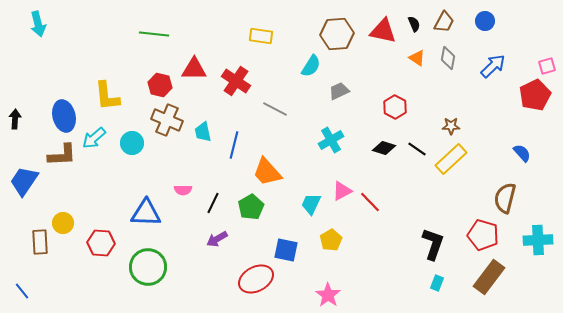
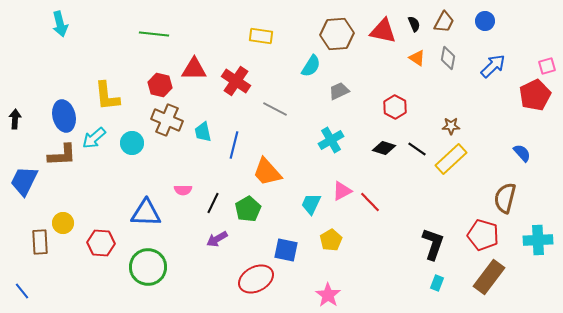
cyan arrow at (38, 24): moved 22 px right
blue trapezoid at (24, 181): rotated 8 degrees counterclockwise
green pentagon at (251, 207): moved 3 px left, 2 px down
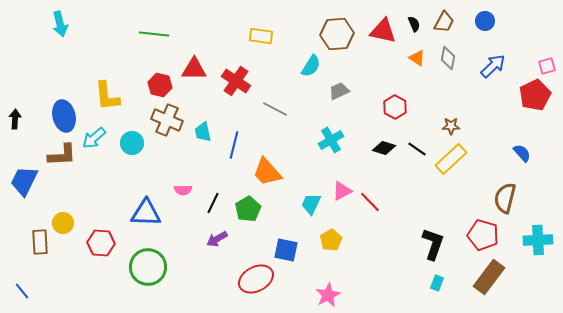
pink star at (328, 295): rotated 10 degrees clockwise
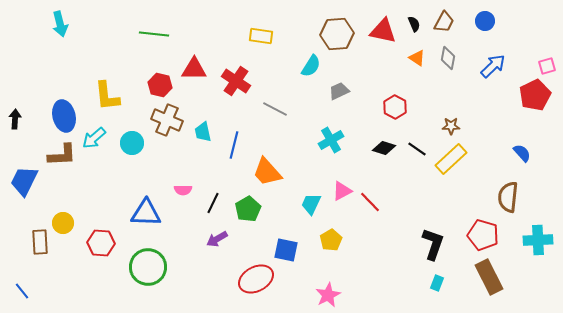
brown semicircle at (505, 198): moved 3 px right, 1 px up; rotated 8 degrees counterclockwise
brown rectangle at (489, 277): rotated 64 degrees counterclockwise
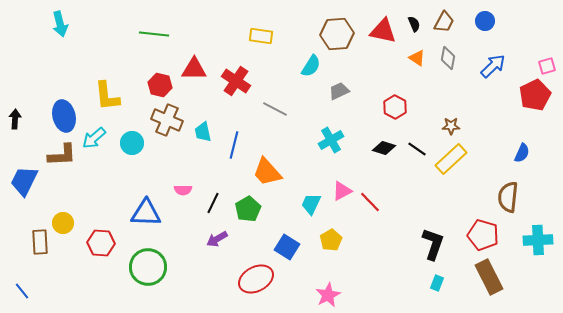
blue semicircle at (522, 153): rotated 66 degrees clockwise
blue square at (286, 250): moved 1 px right, 3 px up; rotated 20 degrees clockwise
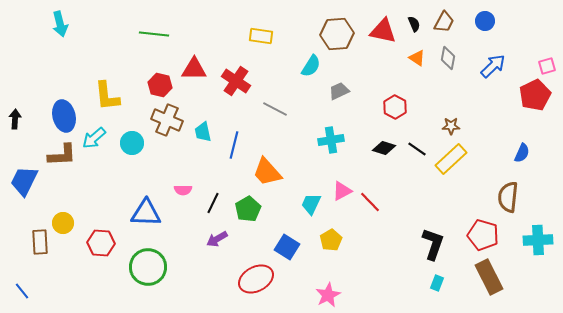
cyan cross at (331, 140): rotated 20 degrees clockwise
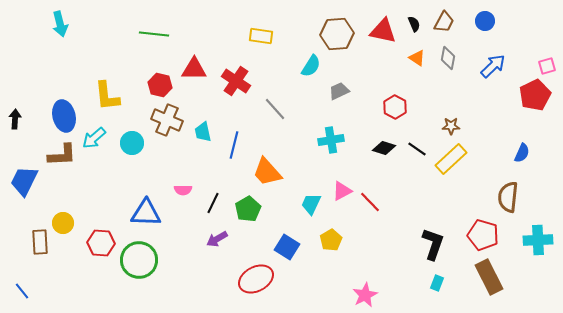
gray line at (275, 109): rotated 20 degrees clockwise
green circle at (148, 267): moved 9 px left, 7 px up
pink star at (328, 295): moved 37 px right
